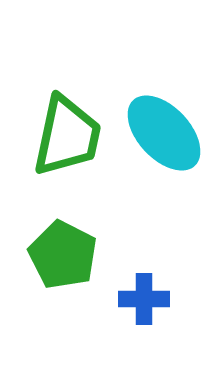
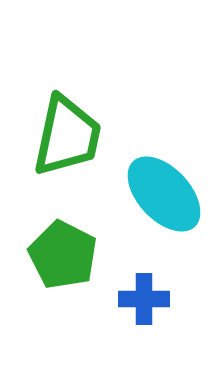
cyan ellipse: moved 61 px down
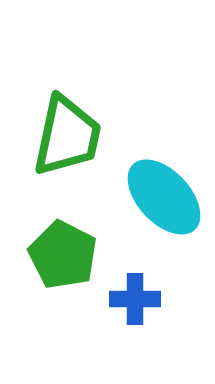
cyan ellipse: moved 3 px down
blue cross: moved 9 px left
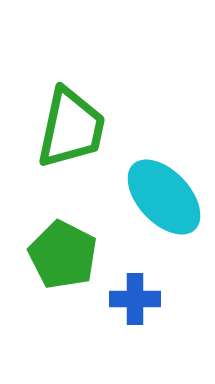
green trapezoid: moved 4 px right, 8 px up
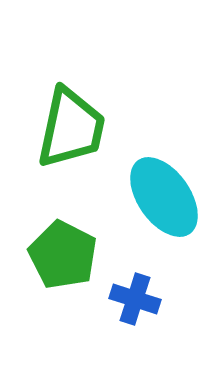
cyan ellipse: rotated 8 degrees clockwise
blue cross: rotated 18 degrees clockwise
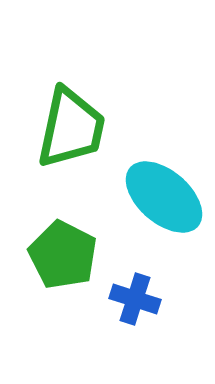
cyan ellipse: rotated 14 degrees counterclockwise
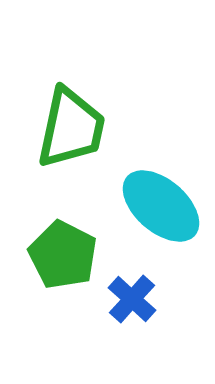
cyan ellipse: moved 3 px left, 9 px down
blue cross: moved 3 px left; rotated 24 degrees clockwise
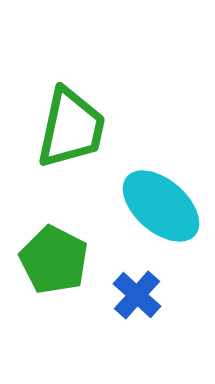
green pentagon: moved 9 px left, 5 px down
blue cross: moved 5 px right, 4 px up
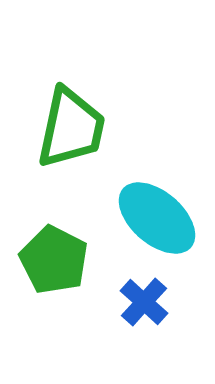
cyan ellipse: moved 4 px left, 12 px down
blue cross: moved 7 px right, 7 px down
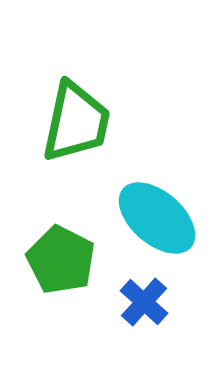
green trapezoid: moved 5 px right, 6 px up
green pentagon: moved 7 px right
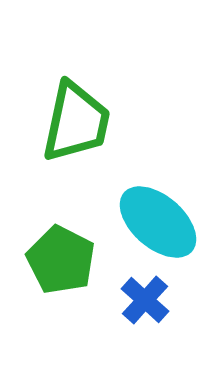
cyan ellipse: moved 1 px right, 4 px down
blue cross: moved 1 px right, 2 px up
